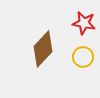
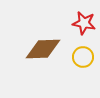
brown diamond: rotated 45 degrees clockwise
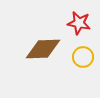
red star: moved 5 px left
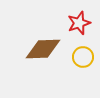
red star: rotated 30 degrees counterclockwise
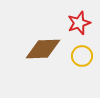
yellow circle: moved 1 px left, 1 px up
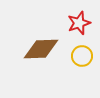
brown diamond: moved 2 px left
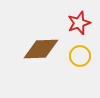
yellow circle: moved 2 px left
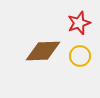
brown diamond: moved 2 px right, 2 px down
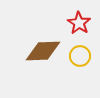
red star: rotated 20 degrees counterclockwise
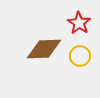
brown diamond: moved 1 px right, 2 px up
